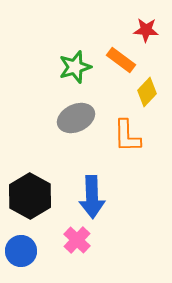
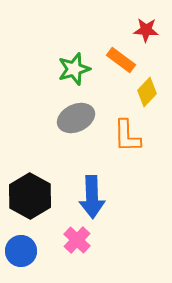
green star: moved 1 px left, 2 px down
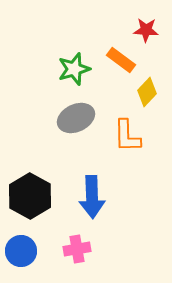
pink cross: moved 9 px down; rotated 36 degrees clockwise
